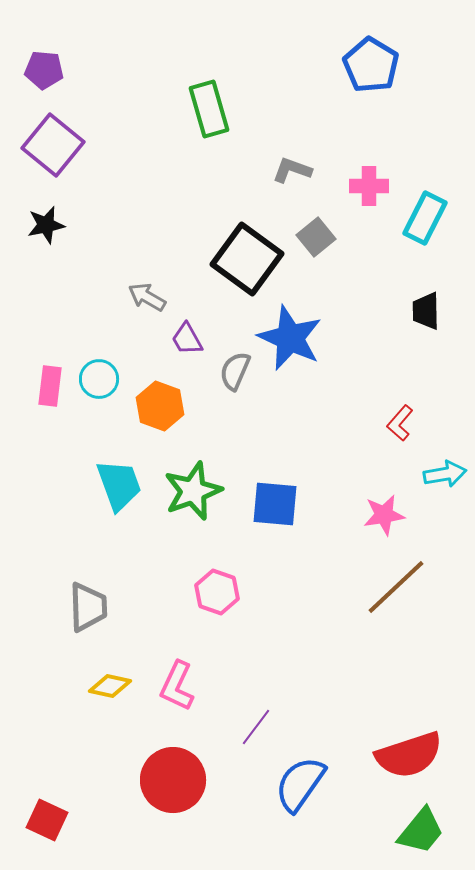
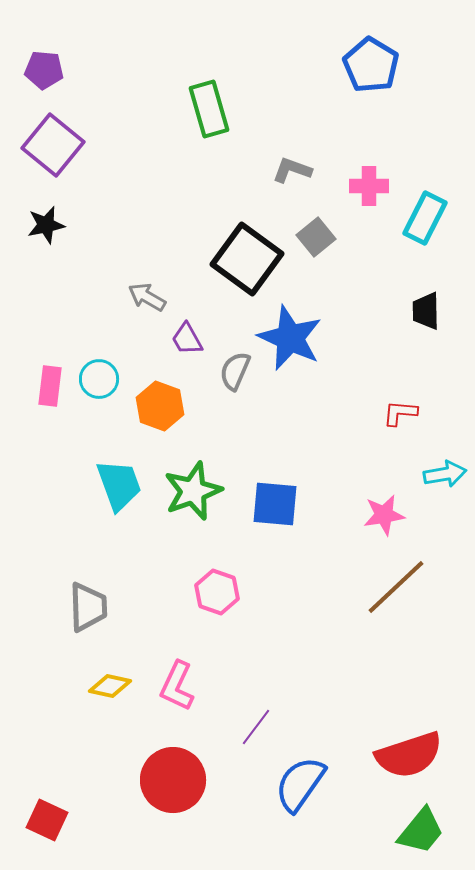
red L-shape: moved 10 px up; rotated 54 degrees clockwise
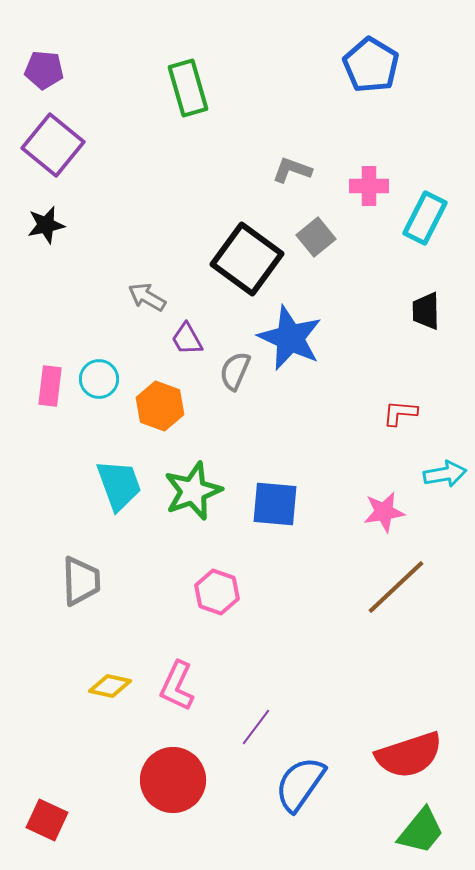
green rectangle: moved 21 px left, 21 px up
pink star: moved 3 px up
gray trapezoid: moved 7 px left, 26 px up
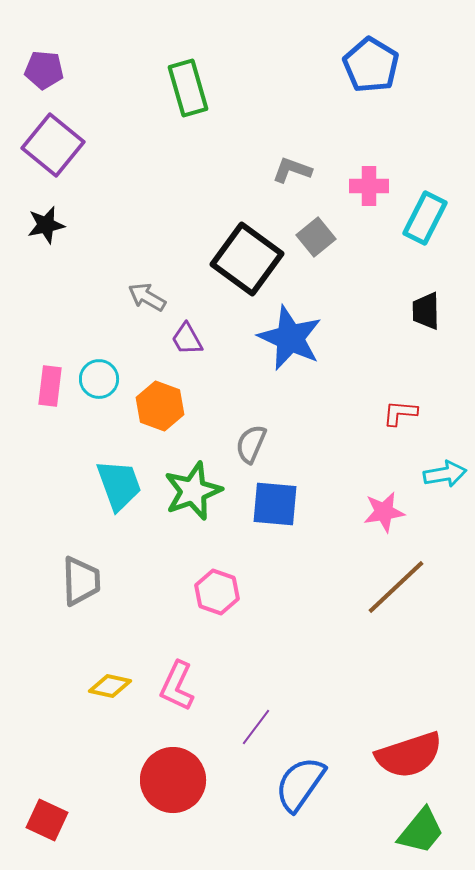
gray semicircle: moved 16 px right, 73 px down
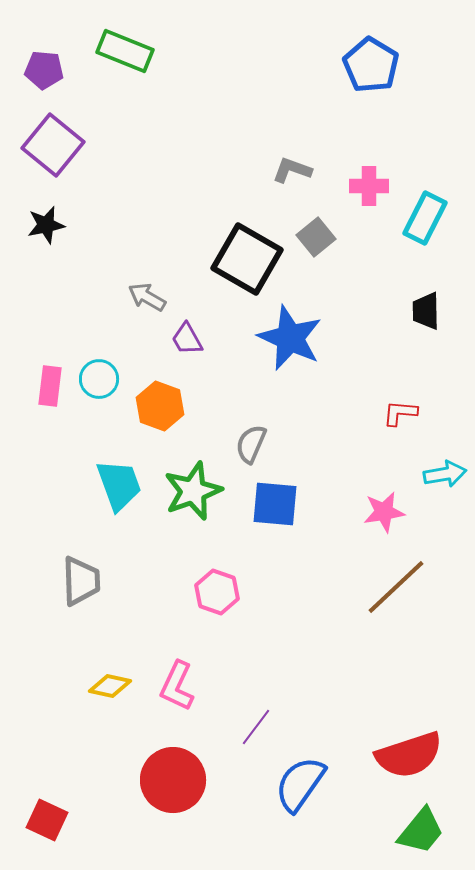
green rectangle: moved 63 px left, 37 px up; rotated 52 degrees counterclockwise
black square: rotated 6 degrees counterclockwise
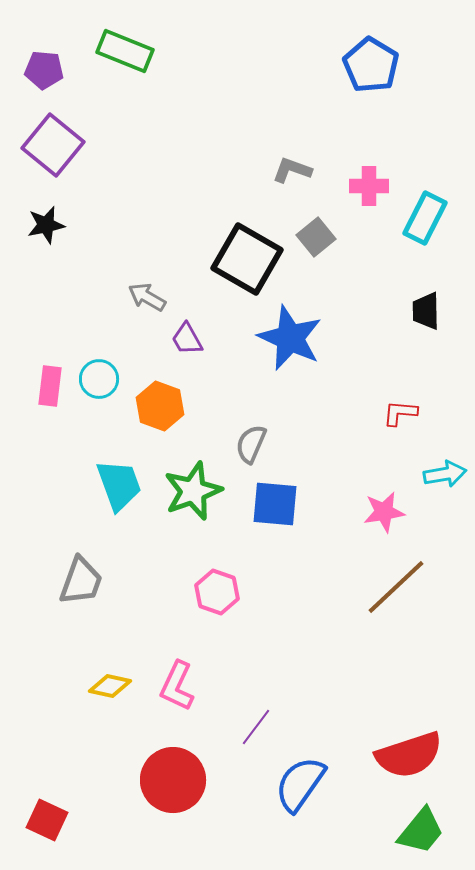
gray trapezoid: rotated 22 degrees clockwise
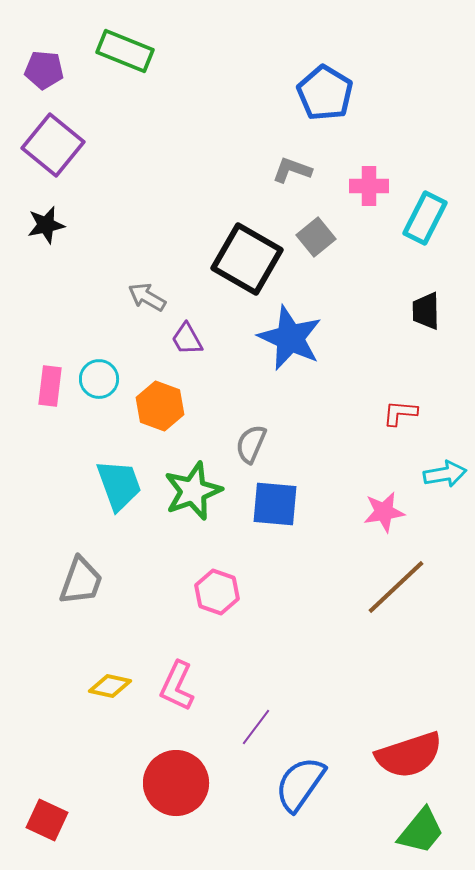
blue pentagon: moved 46 px left, 28 px down
red circle: moved 3 px right, 3 px down
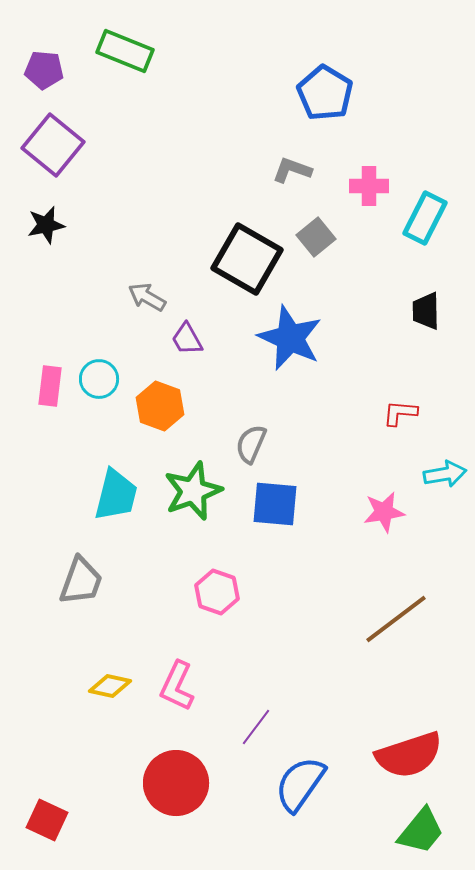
cyan trapezoid: moved 3 px left, 10 px down; rotated 34 degrees clockwise
brown line: moved 32 px down; rotated 6 degrees clockwise
